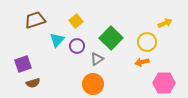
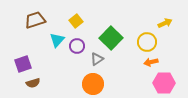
orange arrow: moved 9 px right
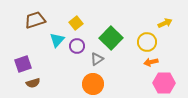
yellow square: moved 2 px down
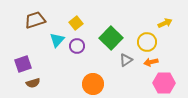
gray triangle: moved 29 px right, 1 px down
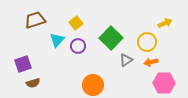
purple circle: moved 1 px right
orange circle: moved 1 px down
